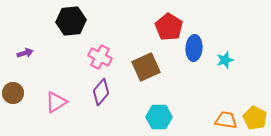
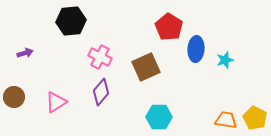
blue ellipse: moved 2 px right, 1 px down
brown circle: moved 1 px right, 4 px down
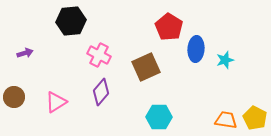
pink cross: moved 1 px left, 2 px up
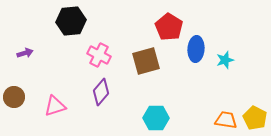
brown square: moved 6 px up; rotated 8 degrees clockwise
pink triangle: moved 1 px left, 4 px down; rotated 15 degrees clockwise
cyan hexagon: moved 3 px left, 1 px down
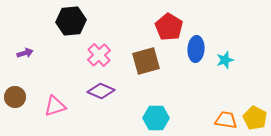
pink cross: rotated 20 degrees clockwise
purple diamond: moved 1 px up; rotated 72 degrees clockwise
brown circle: moved 1 px right
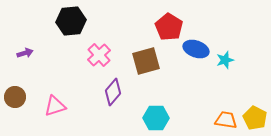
blue ellipse: rotated 75 degrees counterclockwise
purple diamond: moved 12 px right, 1 px down; rotated 72 degrees counterclockwise
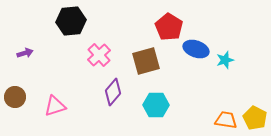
cyan hexagon: moved 13 px up
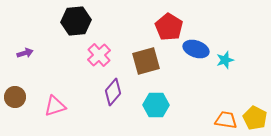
black hexagon: moved 5 px right
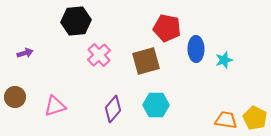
red pentagon: moved 2 px left, 1 px down; rotated 20 degrees counterclockwise
blue ellipse: rotated 70 degrees clockwise
cyan star: moved 1 px left
purple diamond: moved 17 px down
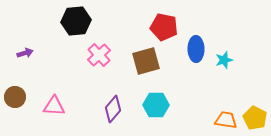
red pentagon: moved 3 px left, 1 px up
pink triangle: moved 1 px left; rotated 20 degrees clockwise
